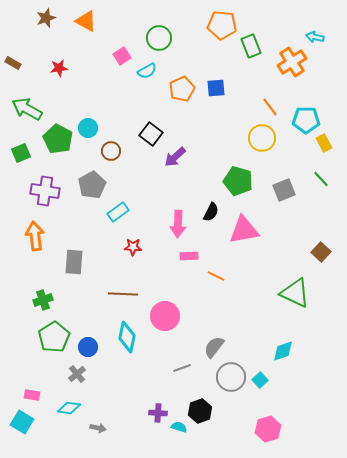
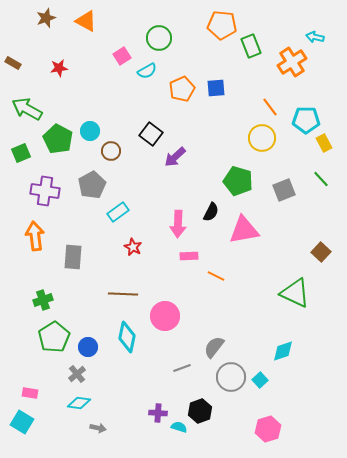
cyan circle at (88, 128): moved 2 px right, 3 px down
red star at (133, 247): rotated 24 degrees clockwise
gray rectangle at (74, 262): moved 1 px left, 5 px up
pink rectangle at (32, 395): moved 2 px left, 2 px up
cyan diamond at (69, 408): moved 10 px right, 5 px up
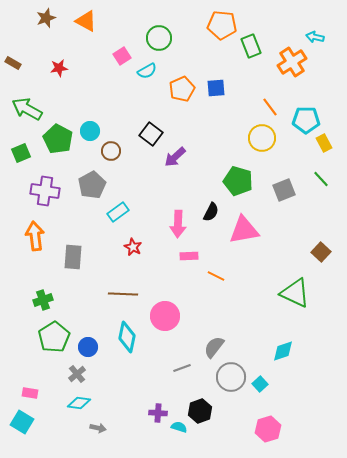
cyan square at (260, 380): moved 4 px down
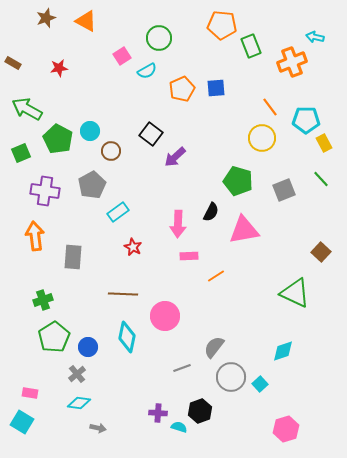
orange cross at (292, 62): rotated 12 degrees clockwise
orange line at (216, 276): rotated 60 degrees counterclockwise
pink hexagon at (268, 429): moved 18 px right
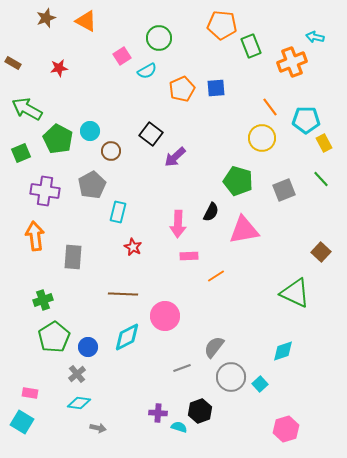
cyan rectangle at (118, 212): rotated 40 degrees counterclockwise
cyan diamond at (127, 337): rotated 52 degrees clockwise
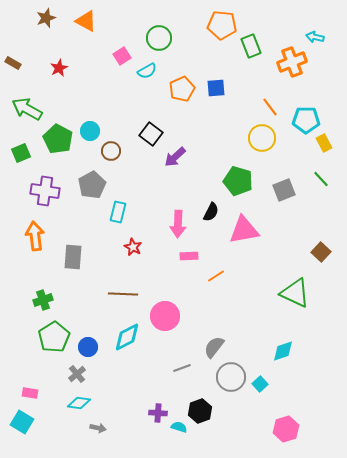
red star at (59, 68): rotated 18 degrees counterclockwise
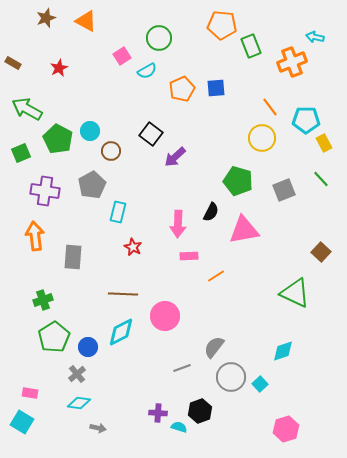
cyan diamond at (127, 337): moved 6 px left, 5 px up
